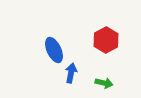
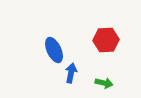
red hexagon: rotated 25 degrees clockwise
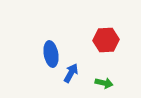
blue ellipse: moved 3 px left, 4 px down; rotated 15 degrees clockwise
blue arrow: rotated 18 degrees clockwise
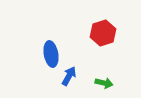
red hexagon: moved 3 px left, 7 px up; rotated 15 degrees counterclockwise
blue arrow: moved 2 px left, 3 px down
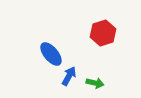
blue ellipse: rotated 30 degrees counterclockwise
green arrow: moved 9 px left
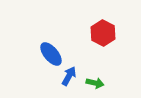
red hexagon: rotated 15 degrees counterclockwise
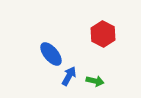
red hexagon: moved 1 px down
green arrow: moved 2 px up
